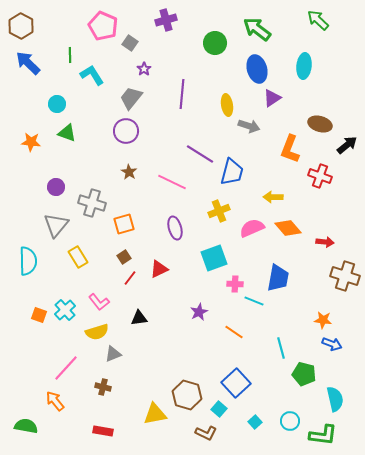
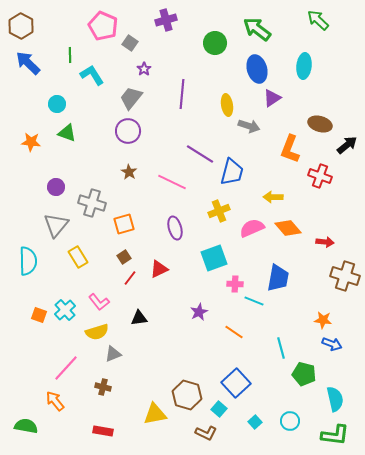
purple circle at (126, 131): moved 2 px right
green L-shape at (323, 435): moved 12 px right
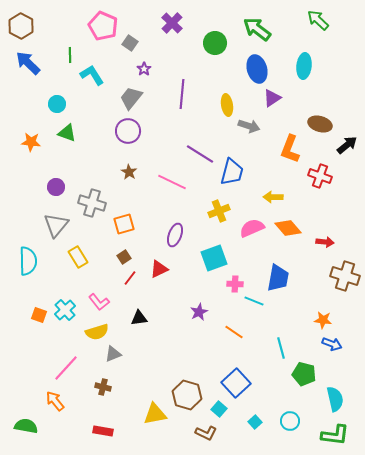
purple cross at (166, 20): moved 6 px right, 3 px down; rotated 30 degrees counterclockwise
purple ellipse at (175, 228): moved 7 px down; rotated 35 degrees clockwise
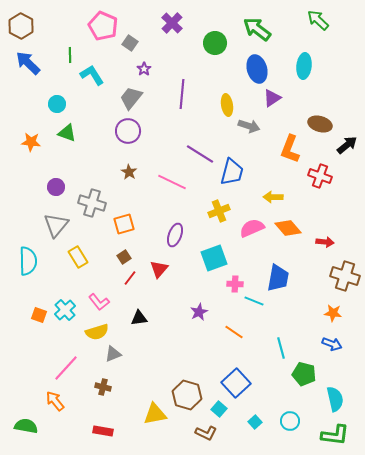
red triangle at (159, 269): rotated 24 degrees counterclockwise
orange star at (323, 320): moved 10 px right, 7 px up
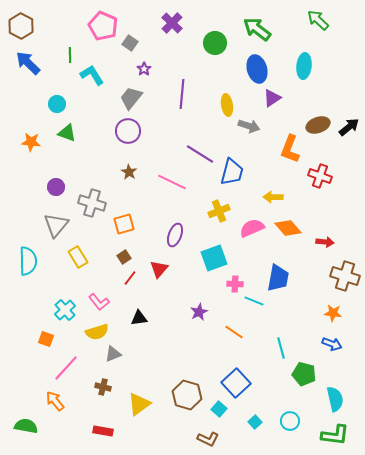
brown ellipse at (320, 124): moved 2 px left, 1 px down; rotated 35 degrees counterclockwise
black arrow at (347, 145): moved 2 px right, 18 px up
orange square at (39, 315): moved 7 px right, 24 px down
yellow triangle at (155, 414): moved 16 px left, 10 px up; rotated 25 degrees counterclockwise
brown L-shape at (206, 433): moved 2 px right, 6 px down
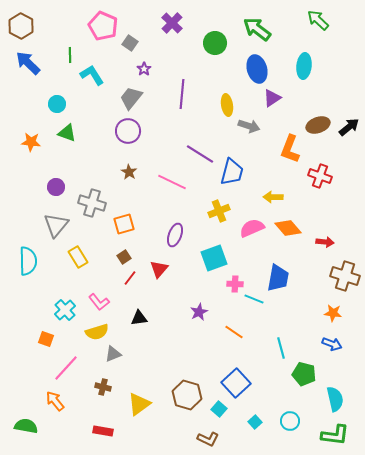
cyan line at (254, 301): moved 2 px up
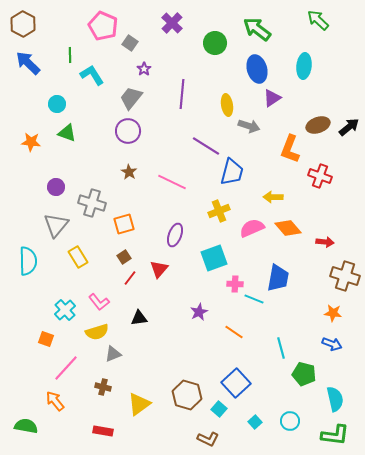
brown hexagon at (21, 26): moved 2 px right, 2 px up
purple line at (200, 154): moved 6 px right, 8 px up
